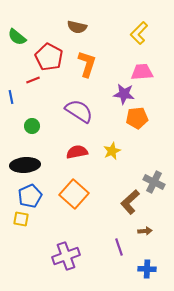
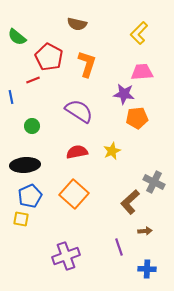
brown semicircle: moved 3 px up
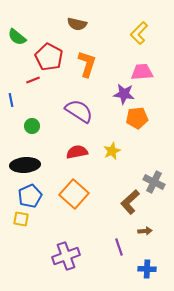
blue line: moved 3 px down
